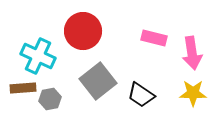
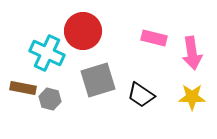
cyan cross: moved 9 px right, 3 px up
gray square: moved 1 px up; rotated 21 degrees clockwise
brown rectangle: rotated 15 degrees clockwise
yellow star: moved 1 px left, 4 px down
gray hexagon: rotated 25 degrees clockwise
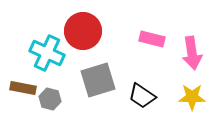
pink rectangle: moved 2 px left, 1 px down
black trapezoid: moved 1 px right, 1 px down
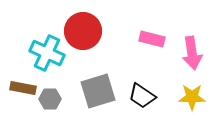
gray square: moved 11 px down
gray hexagon: rotated 15 degrees counterclockwise
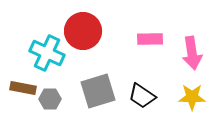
pink rectangle: moved 2 px left; rotated 15 degrees counterclockwise
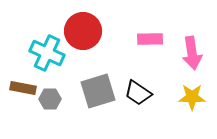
black trapezoid: moved 4 px left, 3 px up
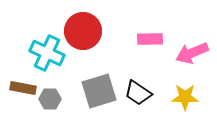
pink arrow: rotated 76 degrees clockwise
gray square: moved 1 px right
yellow star: moved 7 px left
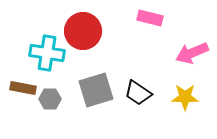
pink rectangle: moved 21 px up; rotated 15 degrees clockwise
cyan cross: rotated 16 degrees counterclockwise
gray square: moved 3 px left, 1 px up
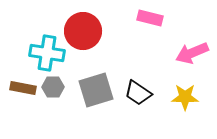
gray hexagon: moved 3 px right, 12 px up
